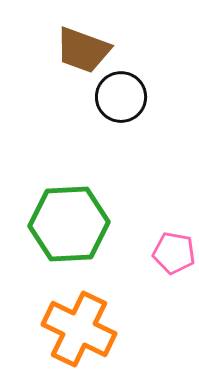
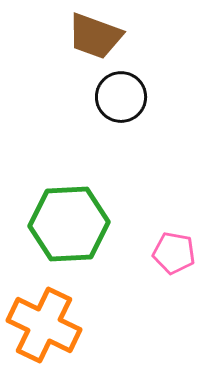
brown trapezoid: moved 12 px right, 14 px up
orange cross: moved 35 px left, 4 px up
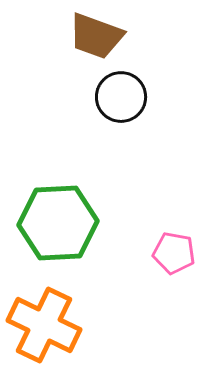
brown trapezoid: moved 1 px right
green hexagon: moved 11 px left, 1 px up
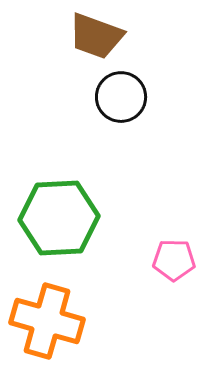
green hexagon: moved 1 px right, 5 px up
pink pentagon: moved 7 px down; rotated 9 degrees counterclockwise
orange cross: moved 3 px right, 4 px up; rotated 10 degrees counterclockwise
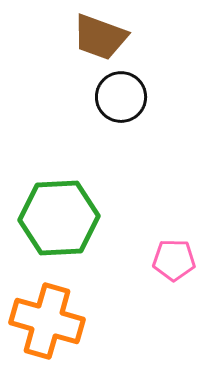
brown trapezoid: moved 4 px right, 1 px down
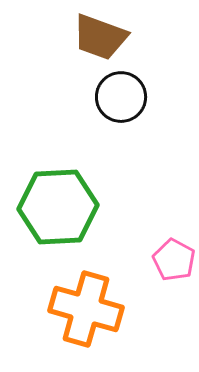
green hexagon: moved 1 px left, 11 px up
pink pentagon: rotated 27 degrees clockwise
orange cross: moved 39 px right, 12 px up
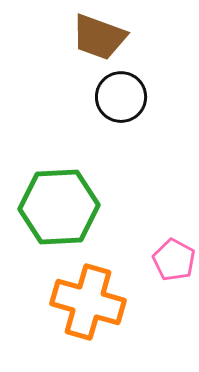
brown trapezoid: moved 1 px left
green hexagon: moved 1 px right
orange cross: moved 2 px right, 7 px up
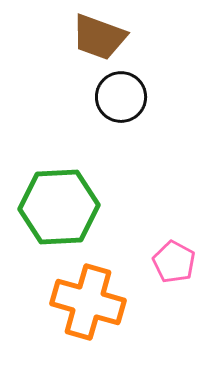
pink pentagon: moved 2 px down
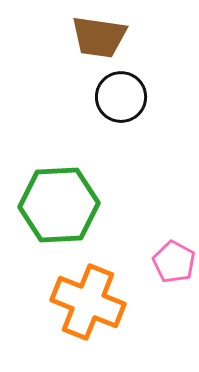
brown trapezoid: rotated 12 degrees counterclockwise
green hexagon: moved 2 px up
orange cross: rotated 6 degrees clockwise
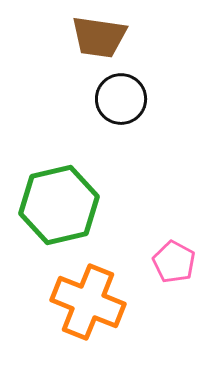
black circle: moved 2 px down
green hexagon: rotated 10 degrees counterclockwise
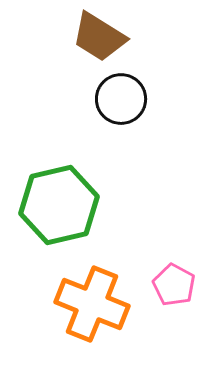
brown trapezoid: rotated 24 degrees clockwise
pink pentagon: moved 23 px down
orange cross: moved 4 px right, 2 px down
